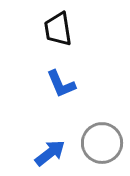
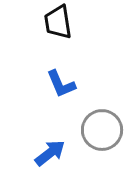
black trapezoid: moved 7 px up
gray circle: moved 13 px up
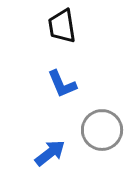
black trapezoid: moved 4 px right, 4 px down
blue L-shape: moved 1 px right
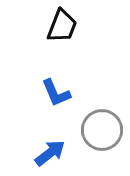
black trapezoid: rotated 150 degrees counterclockwise
blue L-shape: moved 6 px left, 9 px down
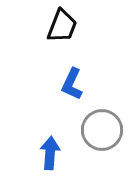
blue L-shape: moved 16 px right, 9 px up; rotated 48 degrees clockwise
blue arrow: rotated 48 degrees counterclockwise
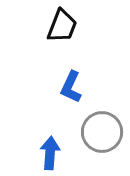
blue L-shape: moved 1 px left, 3 px down
gray circle: moved 2 px down
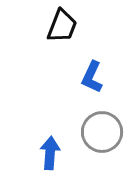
blue L-shape: moved 21 px right, 10 px up
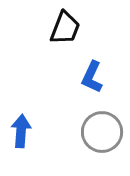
black trapezoid: moved 3 px right, 2 px down
blue arrow: moved 29 px left, 22 px up
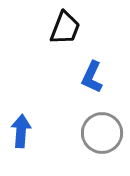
gray circle: moved 1 px down
